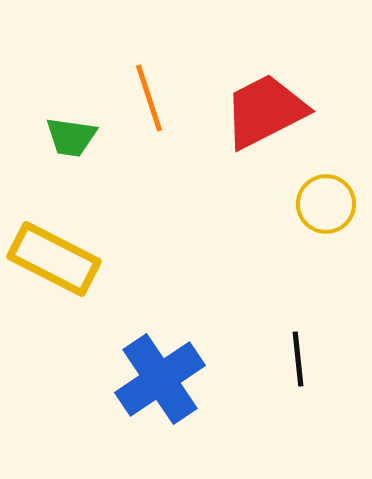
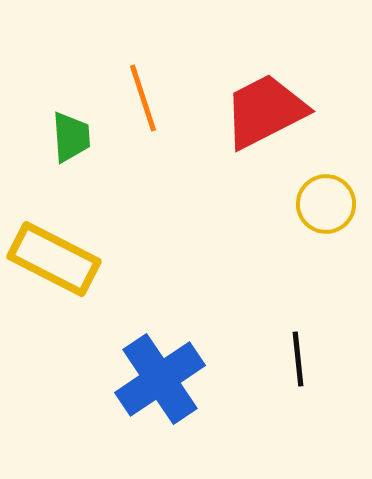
orange line: moved 6 px left
green trapezoid: rotated 102 degrees counterclockwise
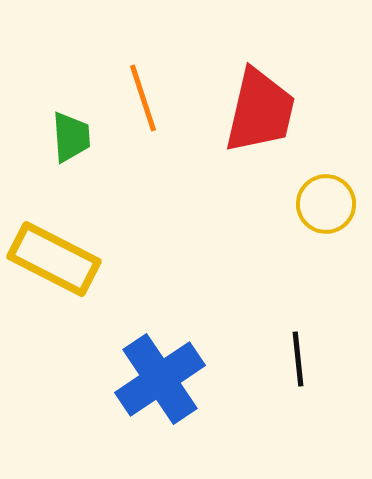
red trapezoid: moved 5 px left; rotated 130 degrees clockwise
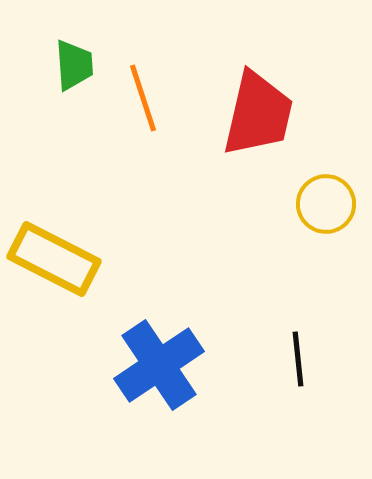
red trapezoid: moved 2 px left, 3 px down
green trapezoid: moved 3 px right, 72 px up
blue cross: moved 1 px left, 14 px up
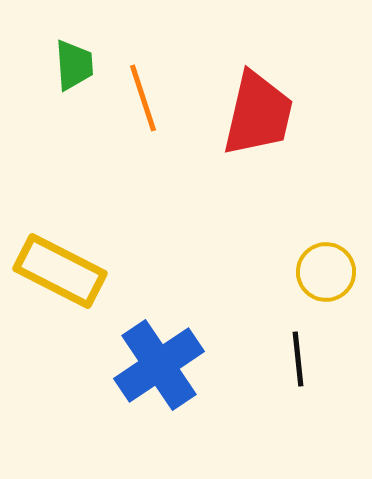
yellow circle: moved 68 px down
yellow rectangle: moved 6 px right, 12 px down
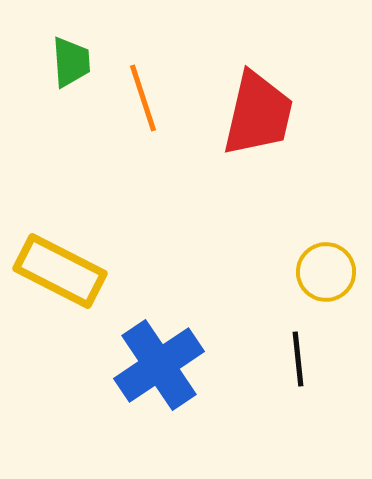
green trapezoid: moved 3 px left, 3 px up
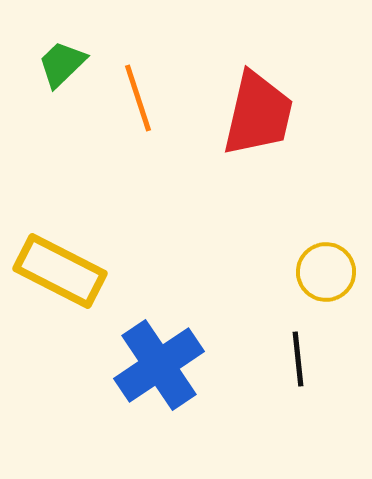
green trapezoid: moved 9 px left, 2 px down; rotated 130 degrees counterclockwise
orange line: moved 5 px left
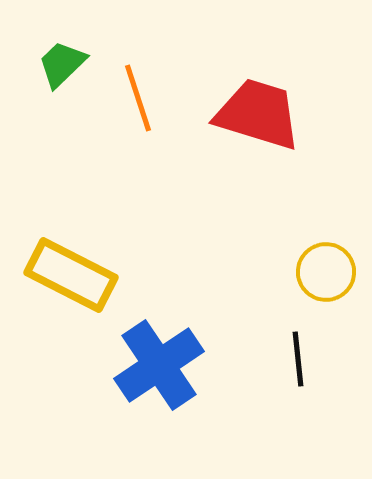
red trapezoid: rotated 86 degrees counterclockwise
yellow rectangle: moved 11 px right, 4 px down
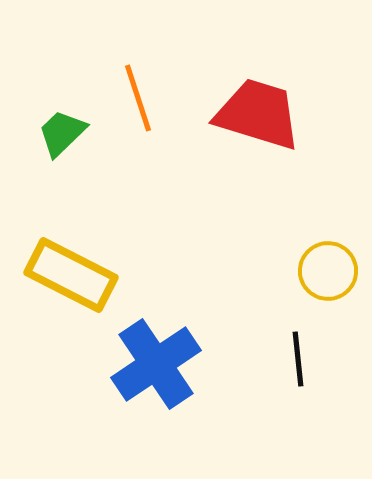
green trapezoid: moved 69 px down
yellow circle: moved 2 px right, 1 px up
blue cross: moved 3 px left, 1 px up
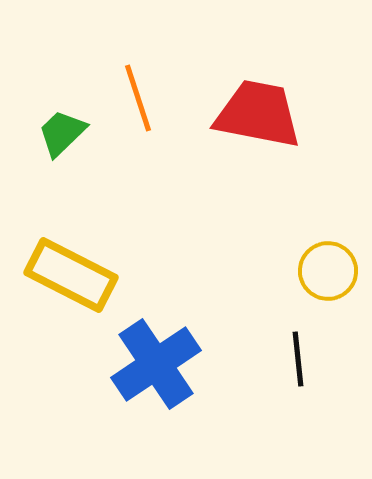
red trapezoid: rotated 6 degrees counterclockwise
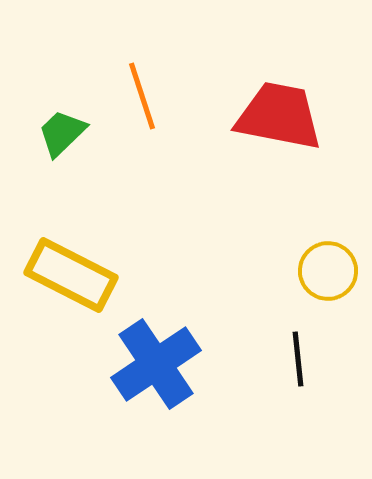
orange line: moved 4 px right, 2 px up
red trapezoid: moved 21 px right, 2 px down
